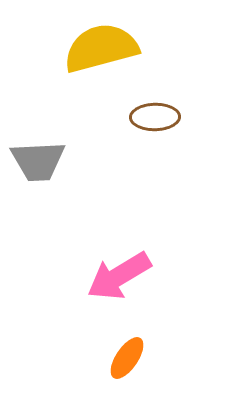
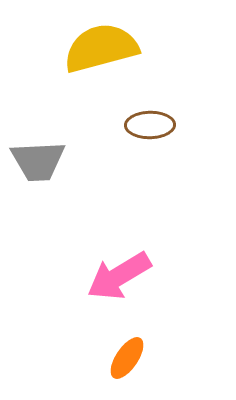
brown ellipse: moved 5 px left, 8 px down
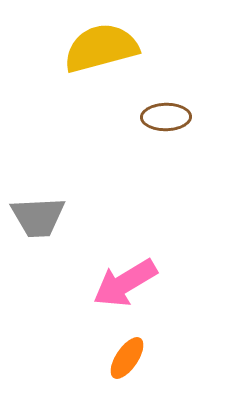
brown ellipse: moved 16 px right, 8 px up
gray trapezoid: moved 56 px down
pink arrow: moved 6 px right, 7 px down
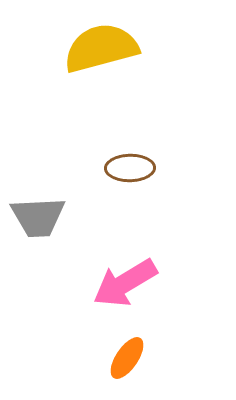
brown ellipse: moved 36 px left, 51 px down
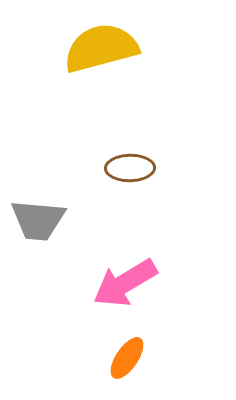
gray trapezoid: moved 3 px down; rotated 8 degrees clockwise
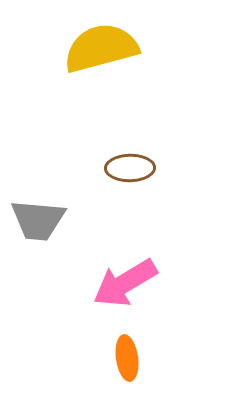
orange ellipse: rotated 42 degrees counterclockwise
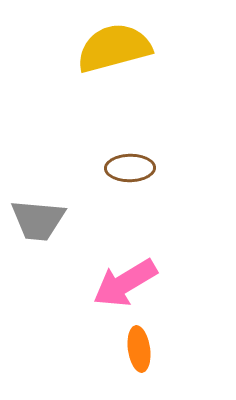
yellow semicircle: moved 13 px right
orange ellipse: moved 12 px right, 9 px up
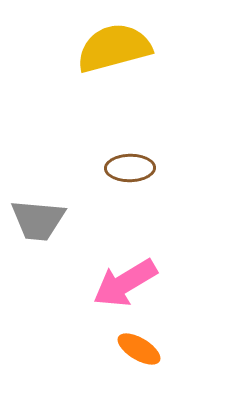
orange ellipse: rotated 51 degrees counterclockwise
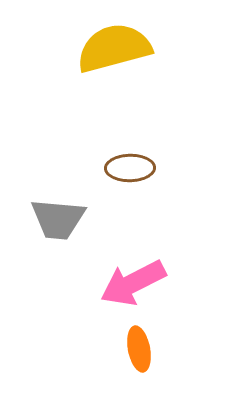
gray trapezoid: moved 20 px right, 1 px up
pink arrow: moved 8 px right; rotated 4 degrees clockwise
orange ellipse: rotated 48 degrees clockwise
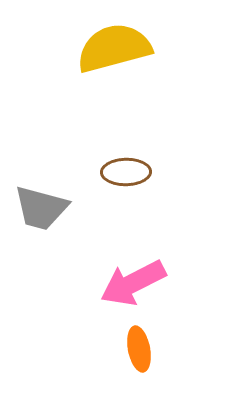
brown ellipse: moved 4 px left, 4 px down
gray trapezoid: moved 17 px left, 11 px up; rotated 10 degrees clockwise
